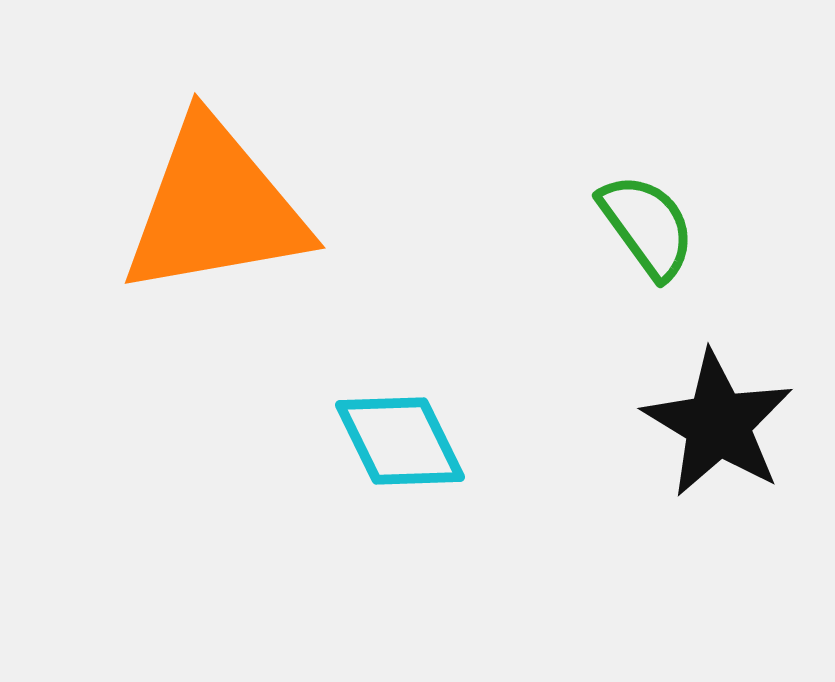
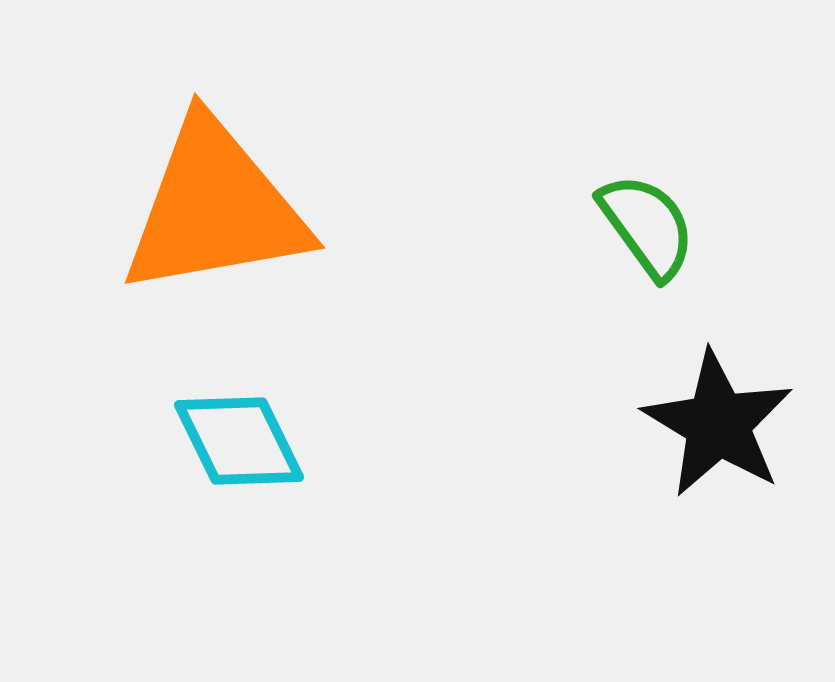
cyan diamond: moved 161 px left
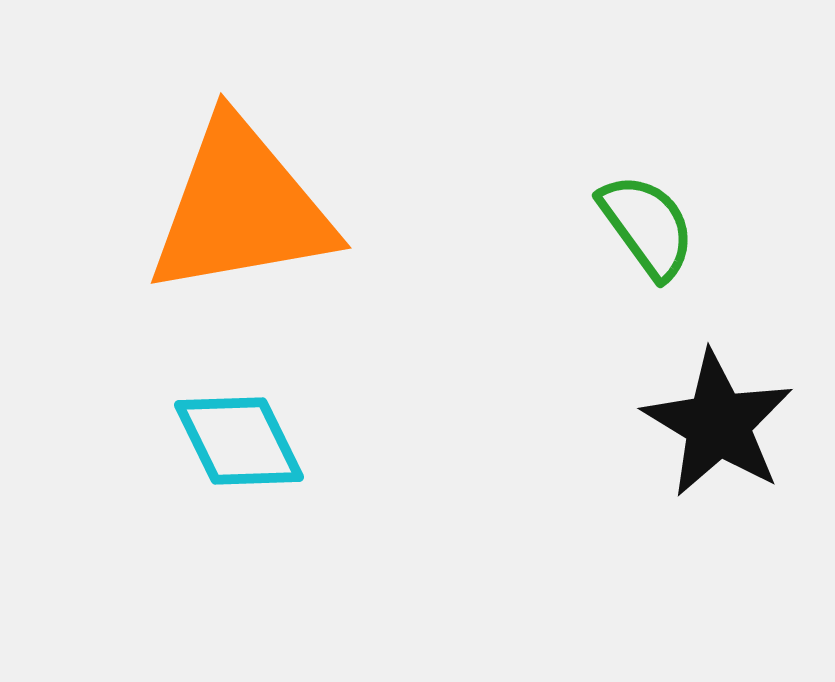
orange triangle: moved 26 px right
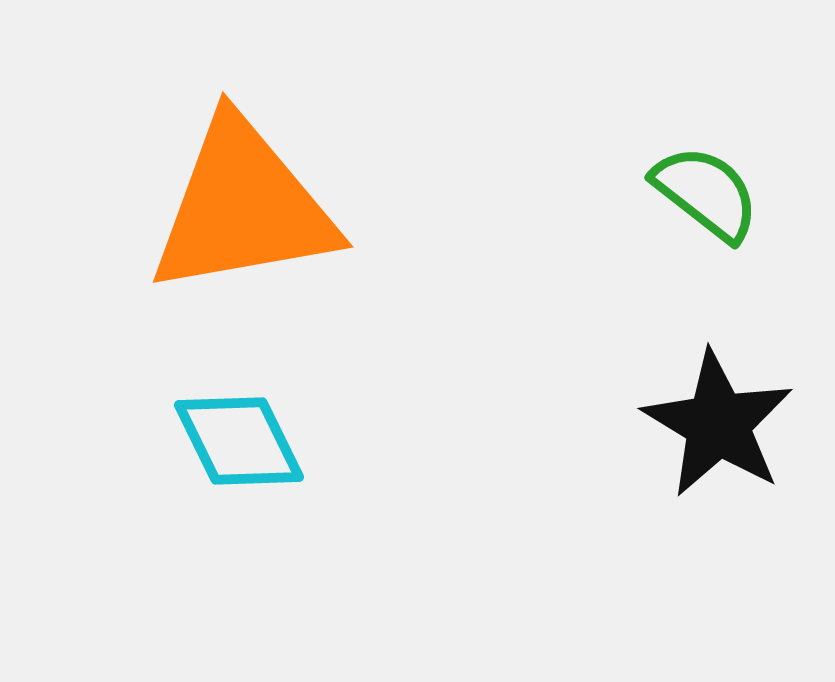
orange triangle: moved 2 px right, 1 px up
green semicircle: moved 59 px right, 33 px up; rotated 16 degrees counterclockwise
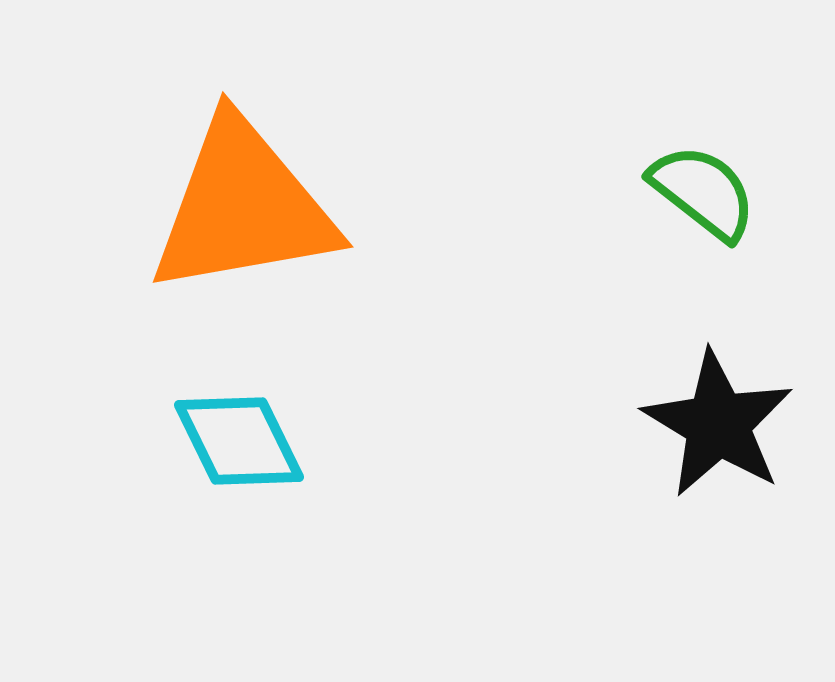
green semicircle: moved 3 px left, 1 px up
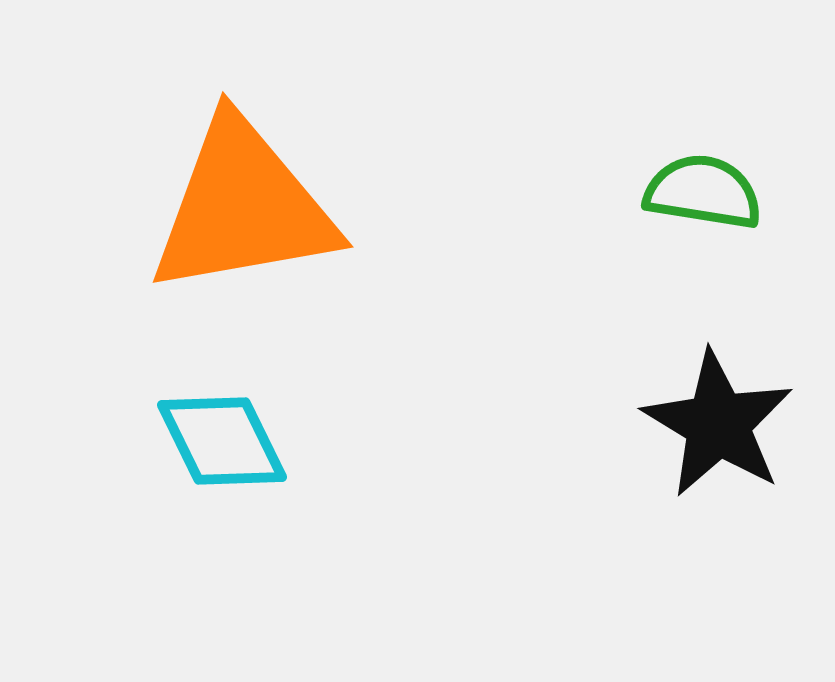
green semicircle: rotated 29 degrees counterclockwise
cyan diamond: moved 17 px left
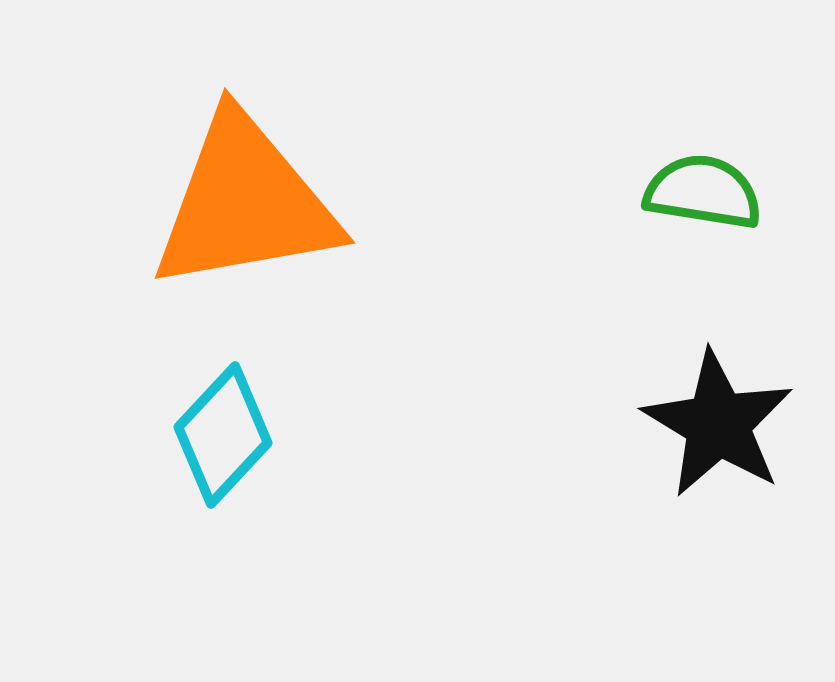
orange triangle: moved 2 px right, 4 px up
cyan diamond: moved 1 px right, 6 px up; rotated 69 degrees clockwise
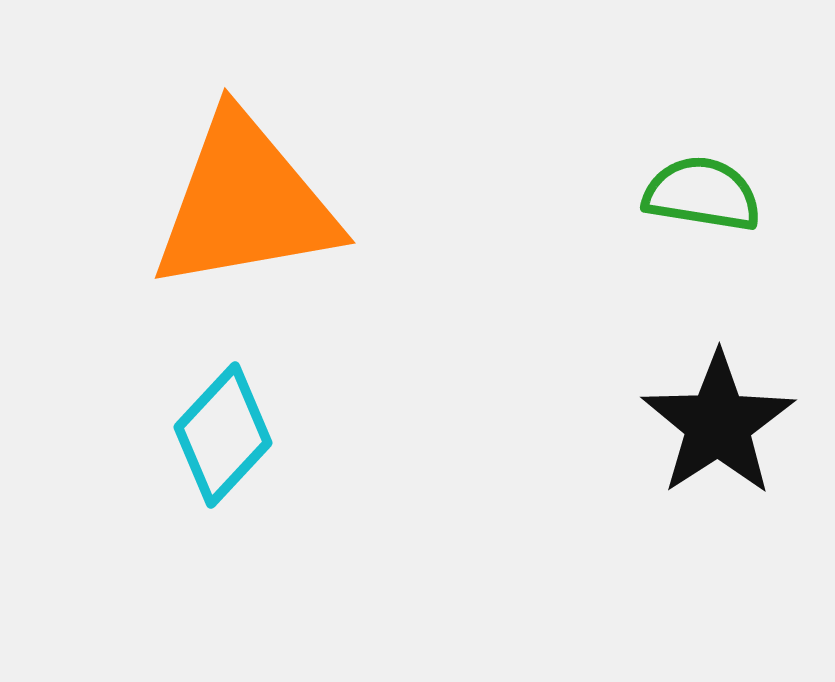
green semicircle: moved 1 px left, 2 px down
black star: rotated 8 degrees clockwise
